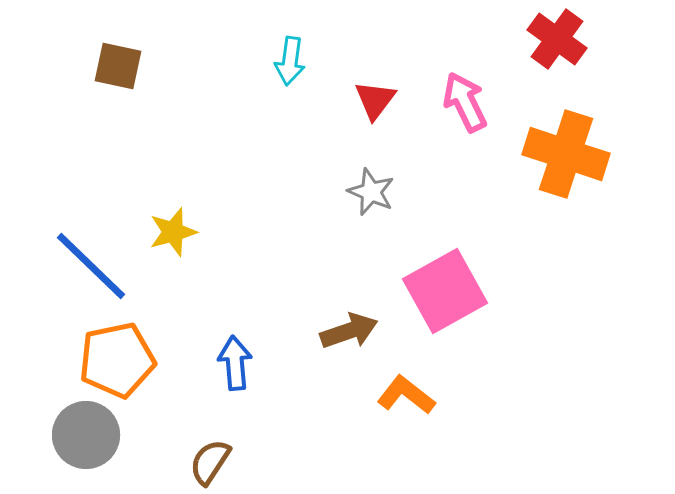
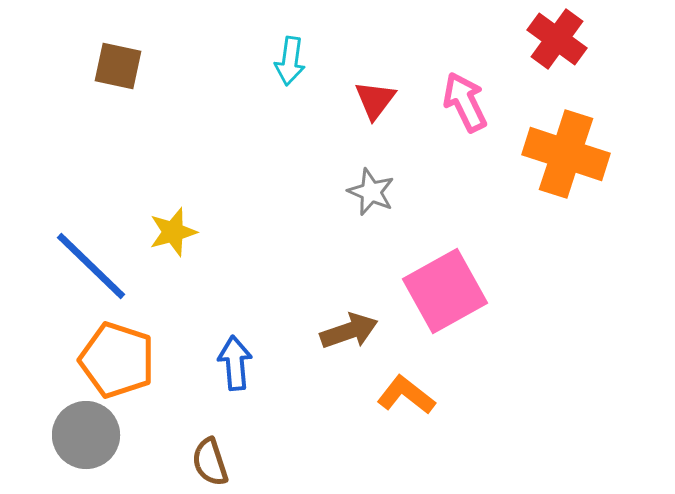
orange pentagon: rotated 30 degrees clockwise
brown semicircle: rotated 51 degrees counterclockwise
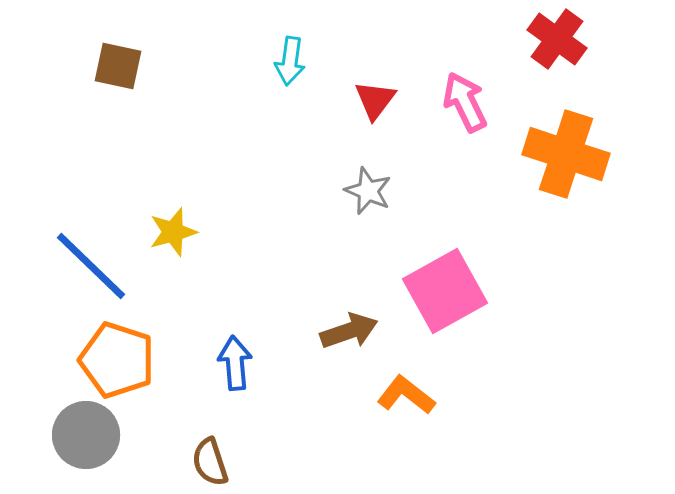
gray star: moved 3 px left, 1 px up
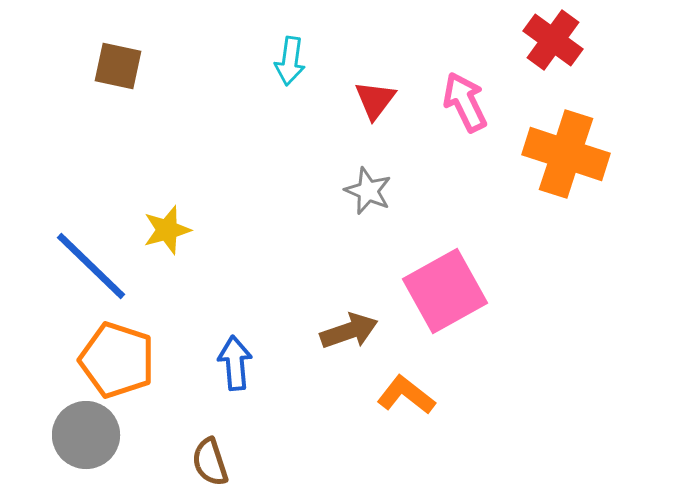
red cross: moved 4 px left, 1 px down
yellow star: moved 6 px left, 2 px up
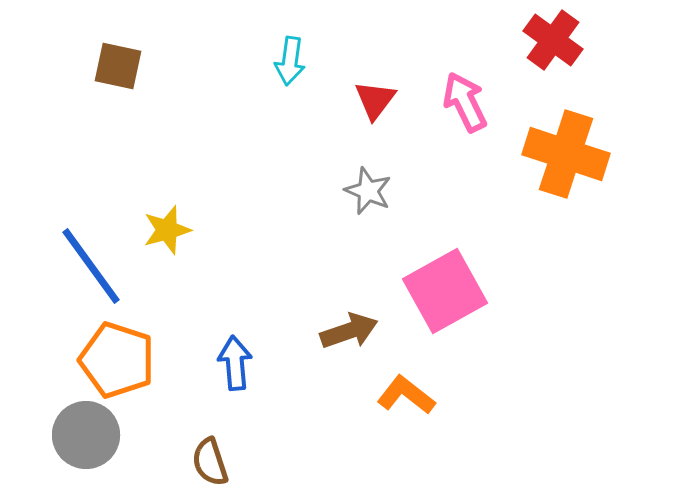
blue line: rotated 10 degrees clockwise
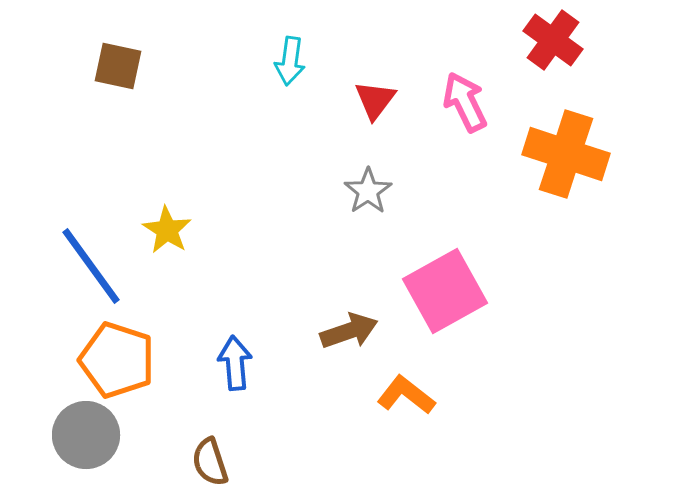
gray star: rotated 15 degrees clockwise
yellow star: rotated 24 degrees counterclockwise
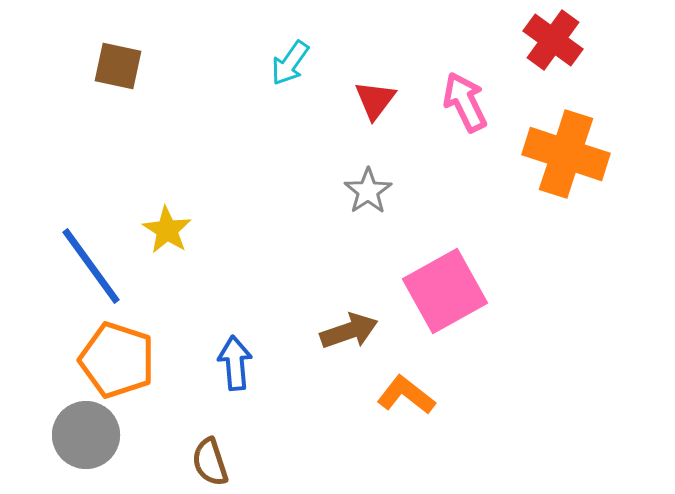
cyan arrow: moved 2 px down; rotated 27 degrees clockwise
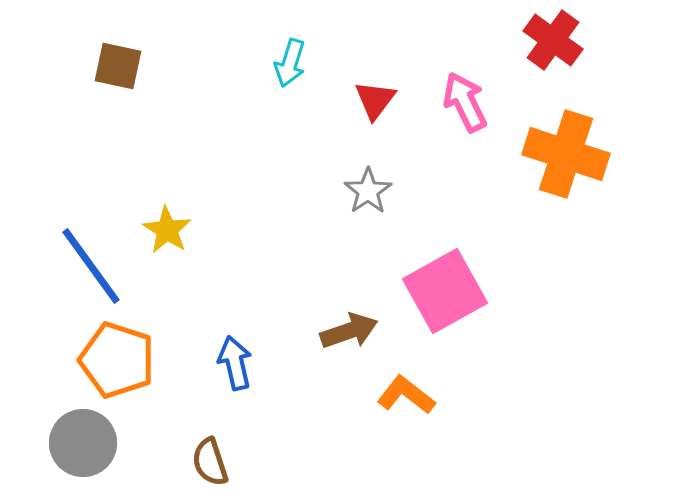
cyan arrow: rotated 18 degrees counterclockwise
blue arrow: rotated 8 degrees counterclockwise
gray circle: moved 3 px left, 8 px down
